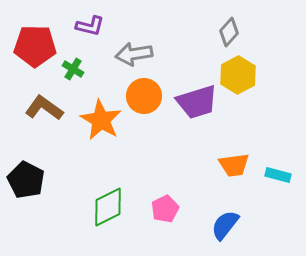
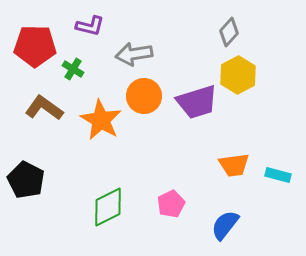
pink pentagon: moved 6 px right, 5 px up
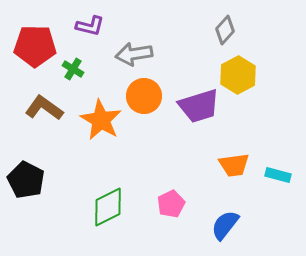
gray diamond: moved 4 px left, 2 px up
purple trapezoid: moved 2 px right, 4 px down
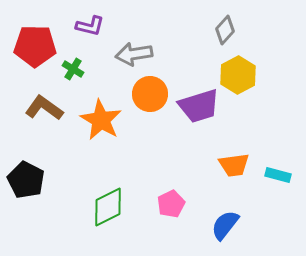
orange circle: moved 6 px right, 2 px up
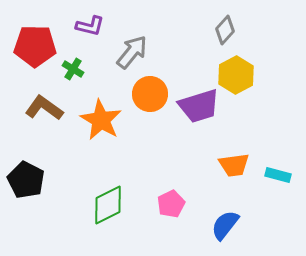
gray arrow: moved 2 px left, 2 px up; rotated 138 degrees clockwise
yellow hexagon: moved 2 px left
green diamond: moved 2 px up
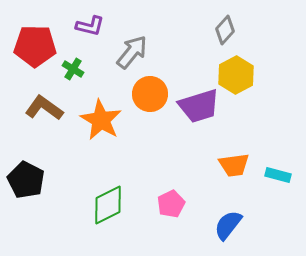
blue semicircle: moved 3 px right
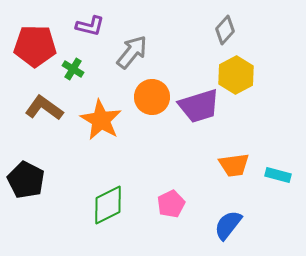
orange circle: moved 2 px right, 3 px down
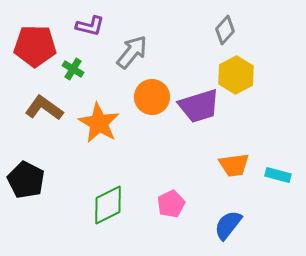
orange star: moved 2 px left, 3 px down
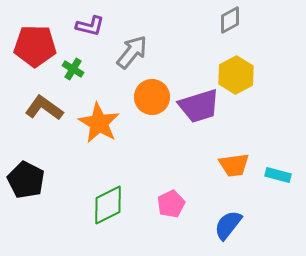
gray diamond: moved 5 px right, 10 px up; rotated 20 degrees clockwise
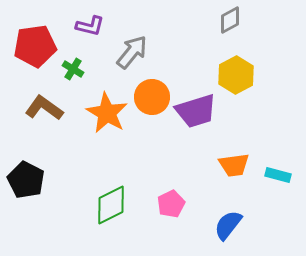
red pentagon: rotated 9 degrees counterclockwise
purple trapezoid: moved 3 px left, 5 px down
orange star: moved 8 px right, 10 px up
green diamond: moved 3 px right
